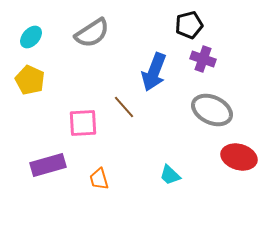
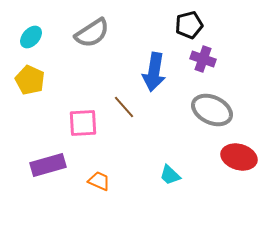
blue arrow: rotated 12 degrees counterclockwise
orange trapezoid: moved 2 px down; rotated 130 degrees clockwise
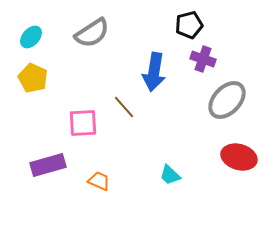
yellow pentagon: moved 3 px right, 2 px up
gray ellipse: moved 15 px right, 10 px up; rotated 72 degrees counterclockwise
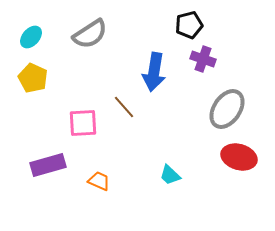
gray semicircle: moved 2 px left, 1 px down
gray ellipse: moved 9 px down; rotated 9 degrees counterclockwise
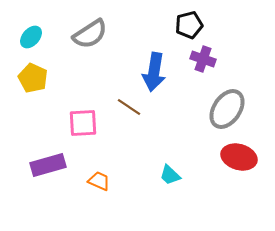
brown line: moved 5 px right; rotated 15 degrees counterclockwise
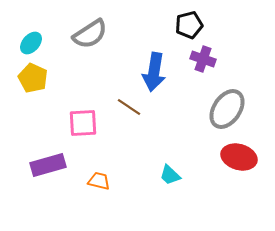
cyan ellipse: moved 6 px down
orange trapezoid: rotated 10 degrees counterclockwise
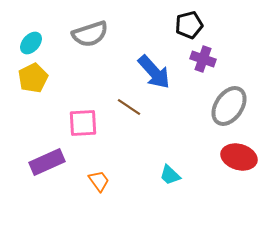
gray semicircle: rotated 15 degrees clockwise
blue arrow: rotated 51 degrees counterclockwise
yellow pentagon: rotated 20 degrees clockwise
gray ellipse: moved 2 px right, 3 px up
purple rectangle: moved 1 px left, 3 px up; rotated 8 degrees counterclockwise
orange trapezoid: rotated 40 degrees clockwise
